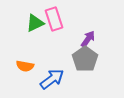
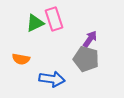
purple arrow: moved 2 px right
gray pentagon: moved 1 px right; rotated 20 degrees counterclockwise
orange semicircle: moved 4 px left, 7 px up
blue arrow: rotated 45 degrees clockwise
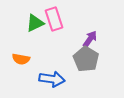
gray pentagon: rotated 15 degrees clockwise
